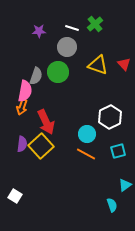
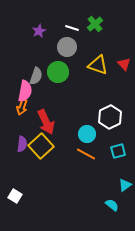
purple star: rotated 24 degrees counterclockwise
cyan semicircle: rotated 32 degrees counterclockwise
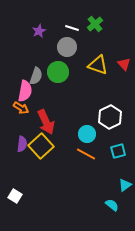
orange arrow: moved 1 px left, 1 px down; rotated 77 degrees counterclockwise
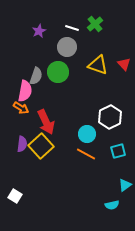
cyan semicircle: rotated 128 degrees clockwise
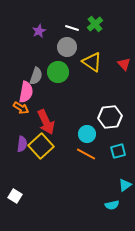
yellow triangle: moved 6 px left, 3 px up; rotated 15 degrees clockwise
pink semicircle: moved 1 px right, 1 px down
white hexagon: rotated 20 degrees clockwise
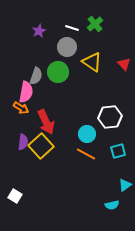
purple semicircle: moved 1 px right, 2 px up
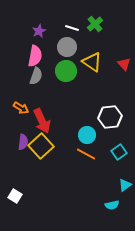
green circle: moved 8 px right, 1 px up
pink semicircle: moved 9 px right, 36 px up
red arrow: moved 4 px left, 1 px up
cyan circle: moved 1 px down
cyan square: moved 1 px right, 1 px down; rotated 21 degrees counterclockwise
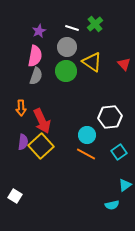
orange arrow: rotated 56 degrees clockwise
